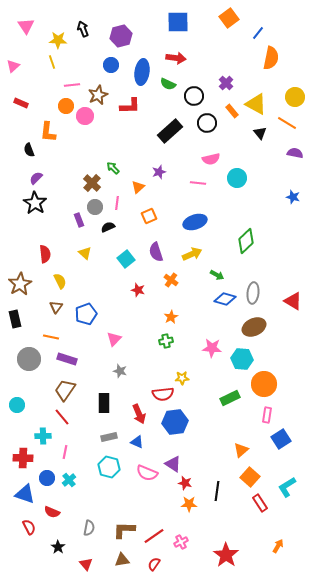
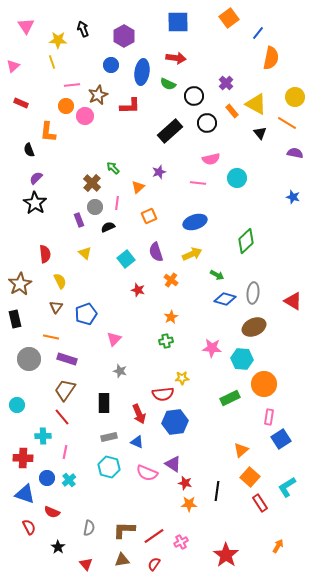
purple hexagon at (121, 36): moved 3 px right; rotated 15 degrees counterclockwise
pink rectangle at (267, 415): moved 2 px right, 2 px down
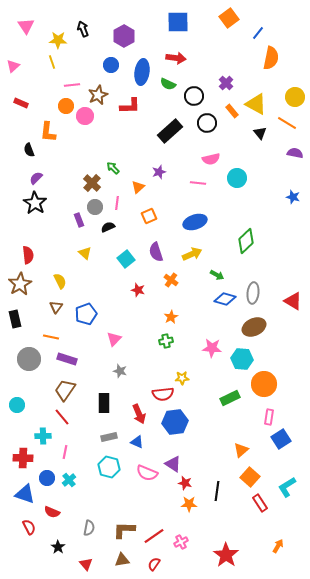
red semicircle at (45, 254): moved 17 px left, 1 px down
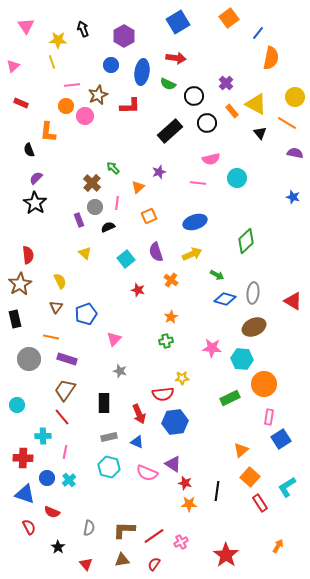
blue square at (178, 22): rotated 30 degrees counterclockwise
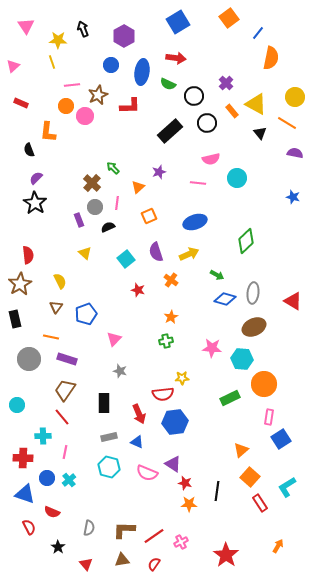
yellow arrow at (192, 254): moved 3 px left
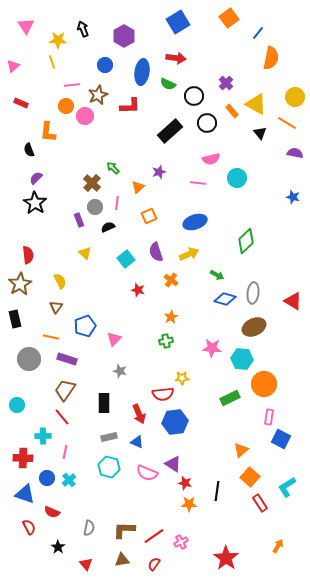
blue circle at (111, 65): moved 6 px left
blue pentagon at (86, 314): moved 1 px left, 12 px down
blue square at (281, 439): rotated 30 degrees counterclockwise
red star at (226, 555): moved 3 px down
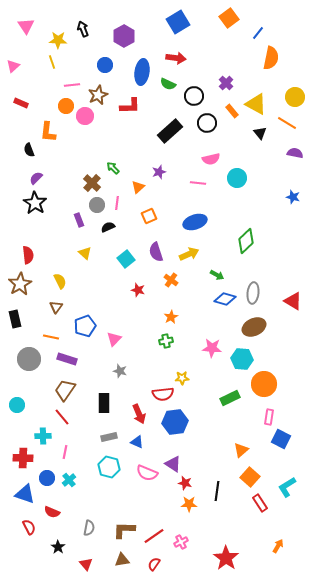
gray circle at (95, 207): moved 2 px right, 2 px up
